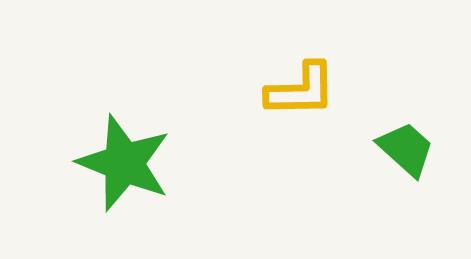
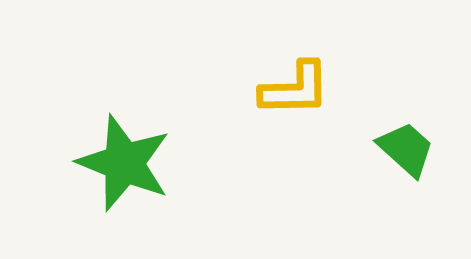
yellow L-shape: moved 6 px left, 1 px up
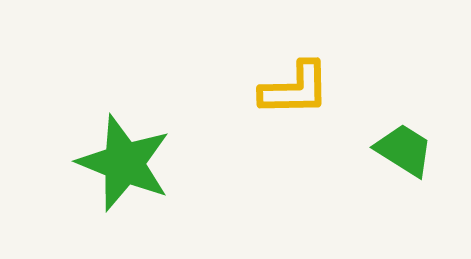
green trapezoid: moved 2 px left, 1 px down; rotated 10 degrees counterclockwise
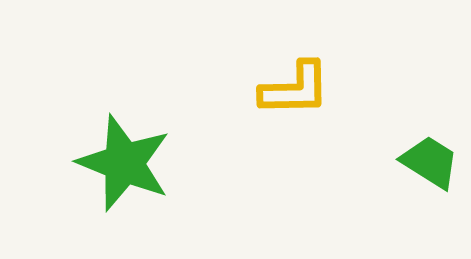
green trapezoid: moved 26 px right, 12 px down
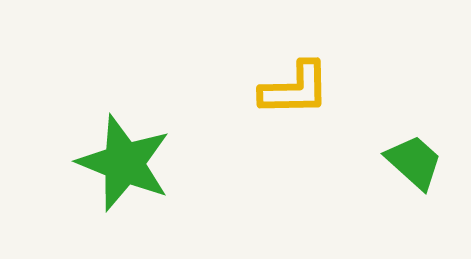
green trapezoid: moved 16 px left; rotated 10 degrees clockwise
